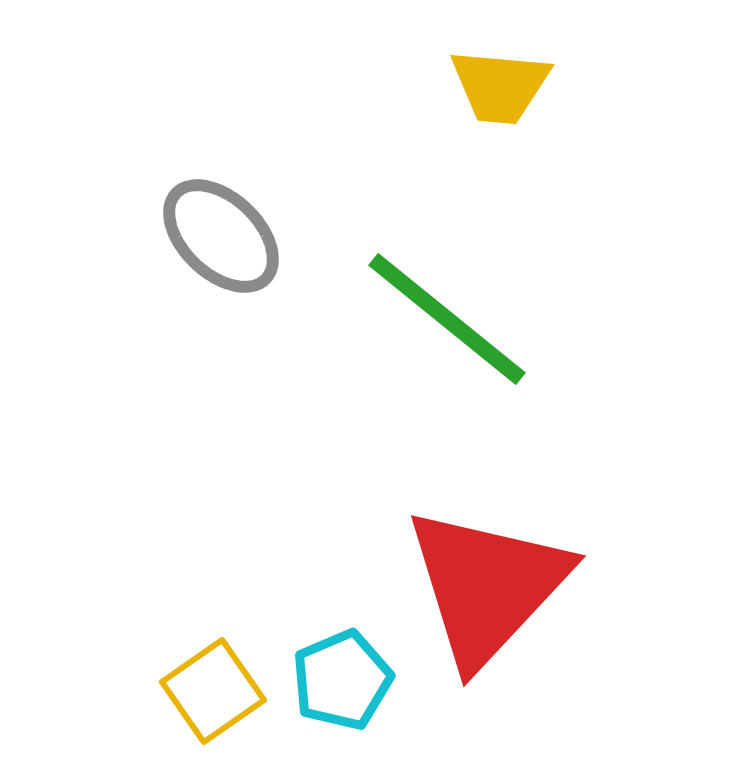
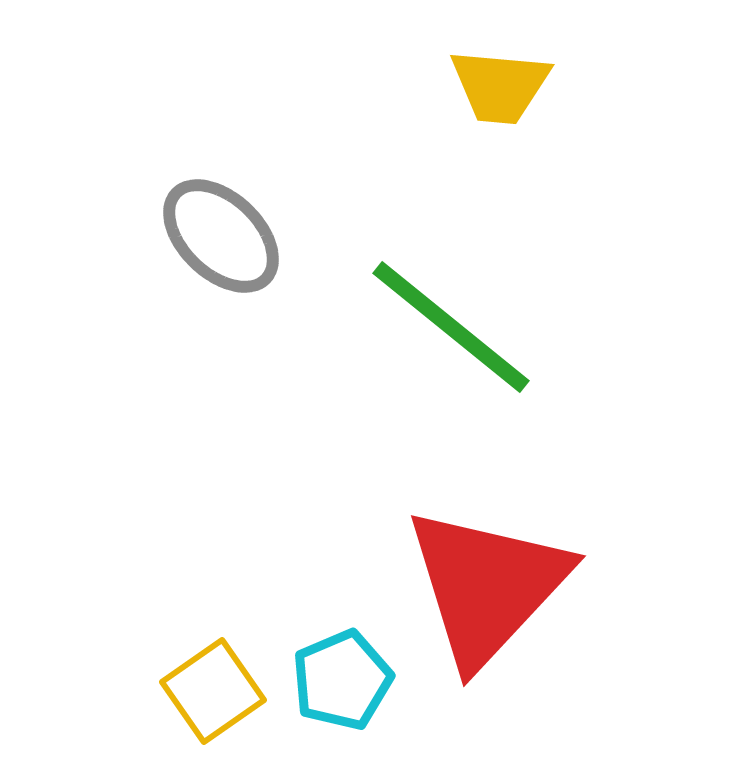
green line: moved 4 px right, 8 px down
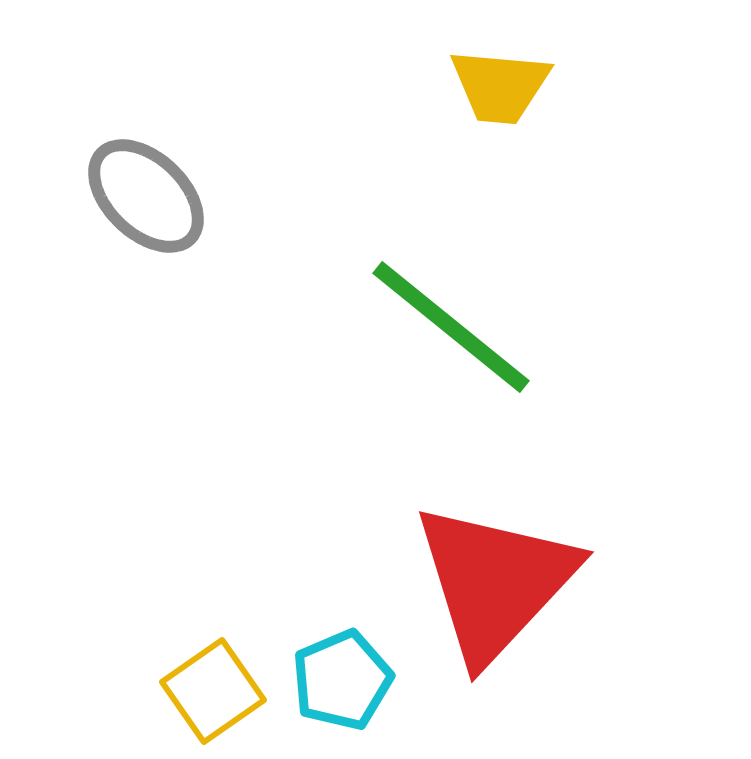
gray ellipse: moved 75 px left, 40 px up
red triangle: moved 8 px right, 4 px up
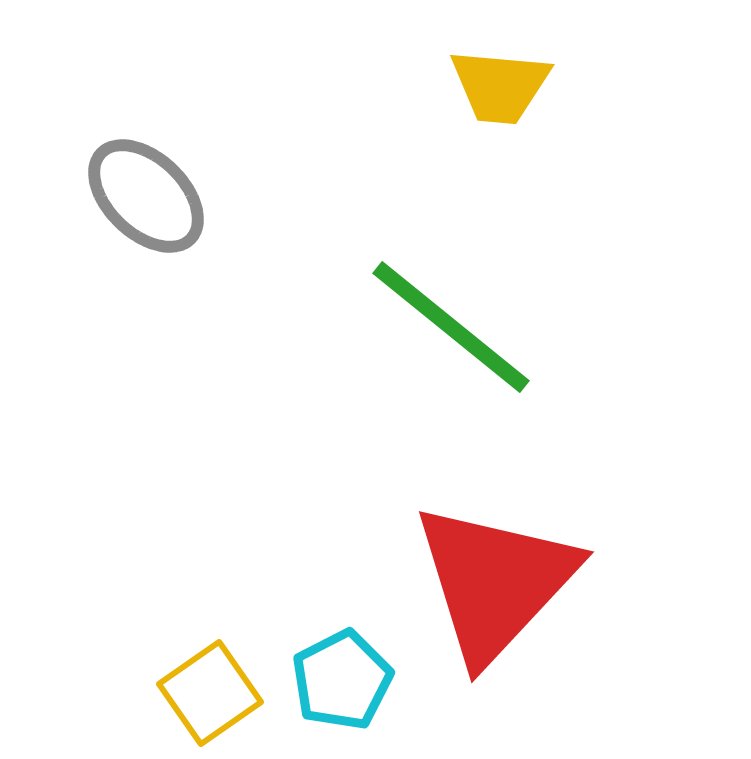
cyan pentagon: rotated 4 degrees counterclockwise
yellow square: moved 3 px left, 2 px down
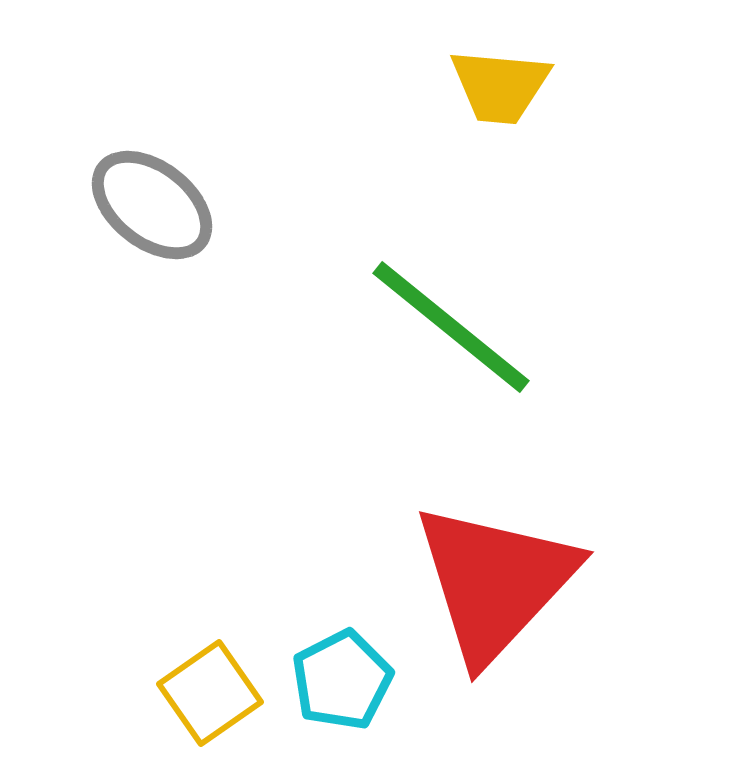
gray ellipse: moved 6 px right, 9 px down; rotated 6 degrees counterclockwise
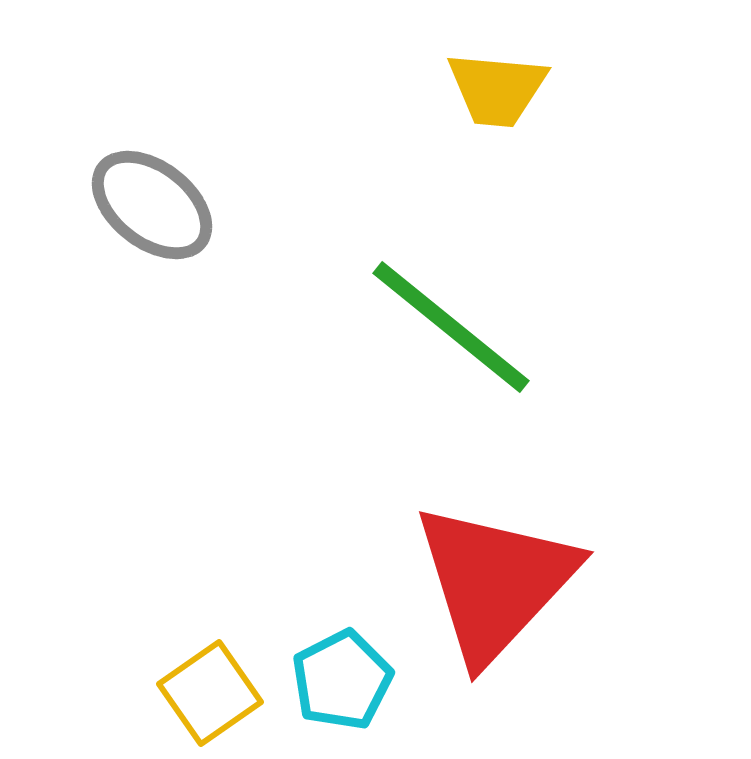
yellow trapezoid: moved 3 px left, 3 px down
